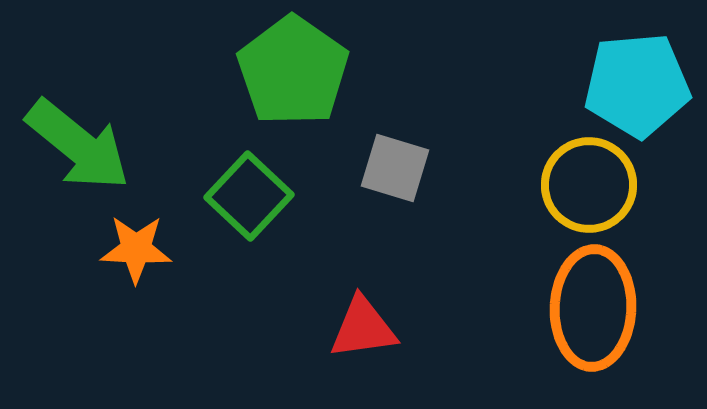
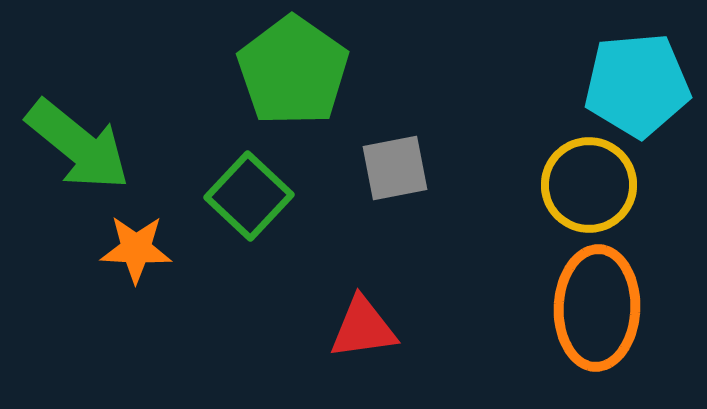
gray square: rotated 28 degrees counterclockwise
orange ellipse: moved 4 px right
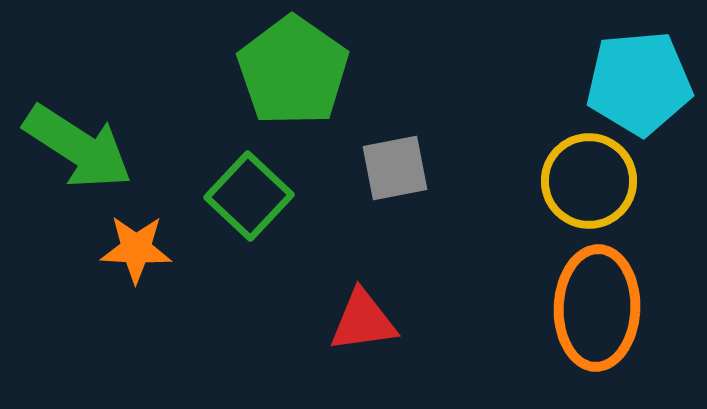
cyan pentagon: moved 2 px right, 2 px up
green arrow: moved 2 px down; rotated 6 degrees counterclockwise
yellow circle: moved 4 px up
red triangle: moved 7 px up
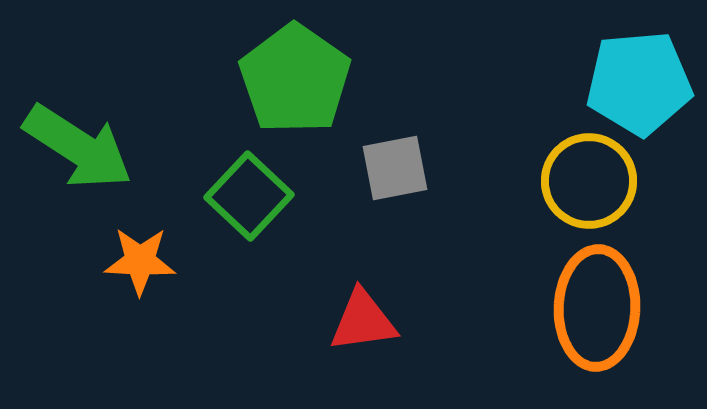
green pentagon: moved 2 px right, 8 px down
orange star: moved 4 px right, 12 px down
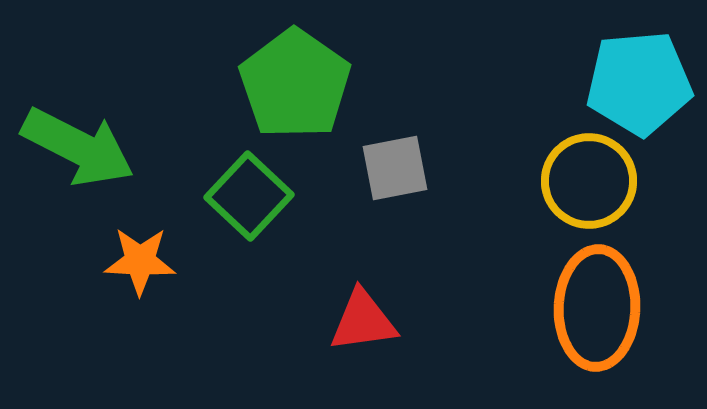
green pentagon: moved 5 px down
green arrow: rotated 6 degrees counterclockwise
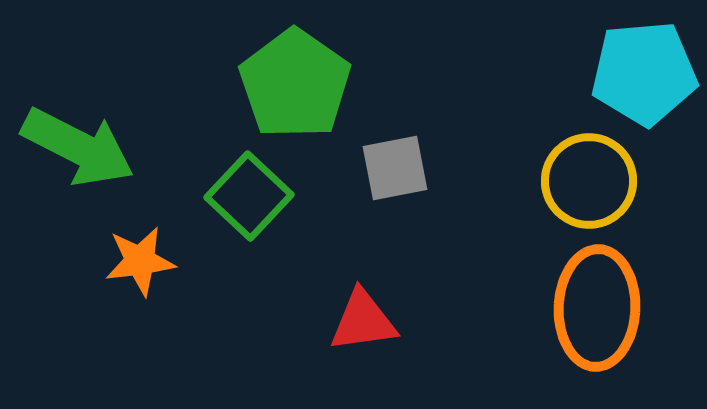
cyan pentagon: moved 5 px right, 10 px up
orange star: rotated 10 degrees counterclockwise
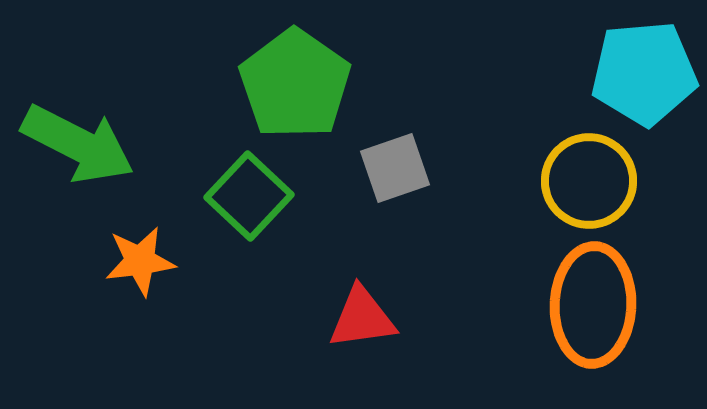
green arrow: moved 3 px up
gray square: rotated 8 degrees counterclockwise
orange ellipse: moved 4 px left, 3 px up
red triangle: moved 1 px left, 3 px up
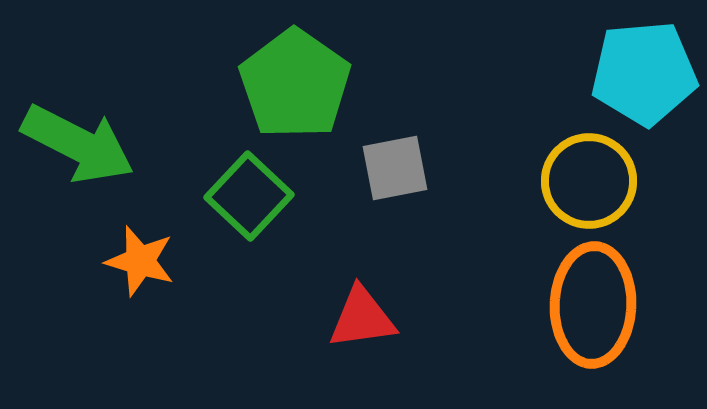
gray square: rotated 8 degrees clockwise
orange star: rotated 24 degrees clockwise
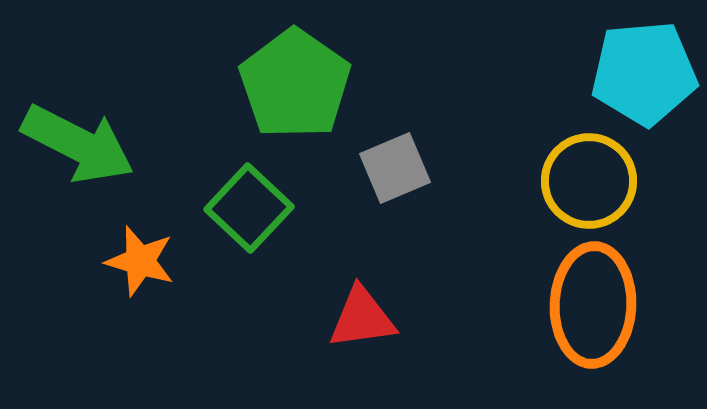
gray square: rotated 12 degrees counterclockwise
green square: moved 12 px down
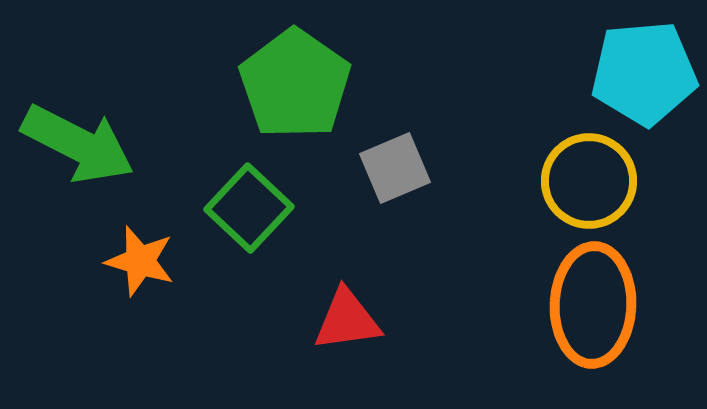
red triangle: moved 15 px left, 2 px down
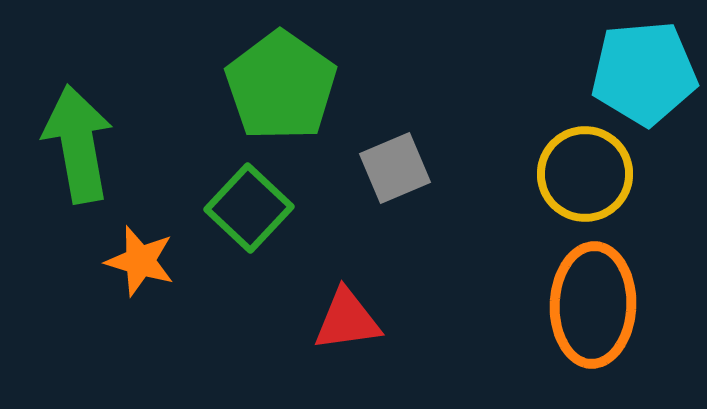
green pentagon: moved 14 px left, 2 px down
green arrow: rotated 127 degrees counterclockwise
yellow circle: moved 4 px left, 7 px up
